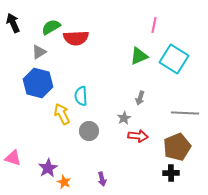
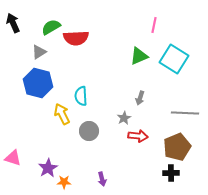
orange star: rotated 24 degrees counterclockwise
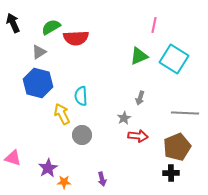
gray circle: moved 7 px left, 4 px down
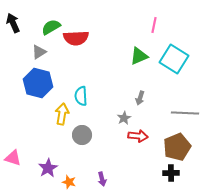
yellow arrow: rotated 35 degrees clockwise
orange star: moved 5 px right; rotated 16 degrees clockwise
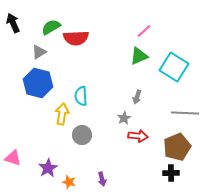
pink line: moved 10 px left, 6 px down; rotated 35 degrees clockwise
cyan square: moved 8 px down
gray arrow: moved 3 px left, 1 px up
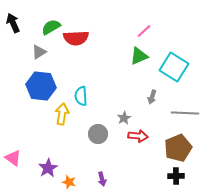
blue hexagon: moved 3 px right, 3 px down; rotated 8 degrees counterclockwise
gray arrow: moved 15 px right
gray circle: moved 16 px right, 1 px up
brown pentagon: moved 1 px right, 1 px down
pink triangle: rotated 18 degrees clockwise
black cross: moved 5 px right, 3 px down
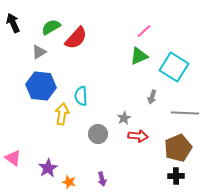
red semicircle: rotated 45 degrees counterclockwise
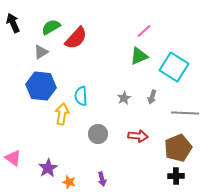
gray triangle: moved 2 px right
gray star: moved 20 px up
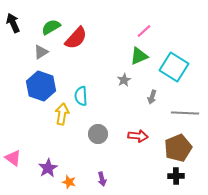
blue hexagon: rotated 12 degrees clockwise
gray star: moved 18 px up
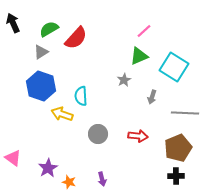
green semicircle: moved 2 px left, 2 px down
yellow arrow: rotated 80 degrees counterclockwise
